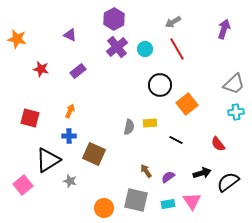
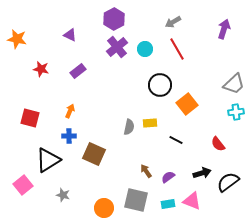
gray star: moved 7 px left, 14 px down
pink triangle: rotated 36 degrees counterclockwise
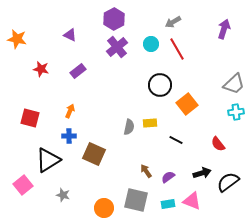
cyan circle: moved 6 px right, 5 px up
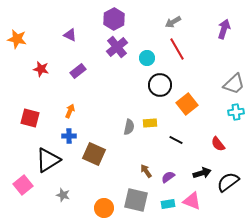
cyan circle: moved 4 px left, 14 px down
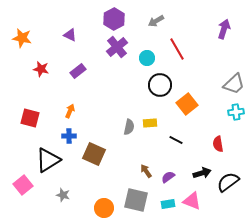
gray arrow: moved 17 px left, 1 px up
orange star: moved 5 px right, 1 px up
red semicircle: rotated 28 degrees clockwise
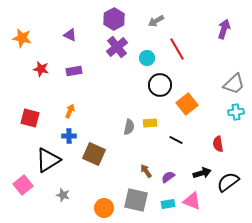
purple rectangle: moved 4 px left; rotated 28 degrees clockwise
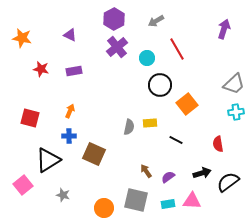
pink triangle: rotated 18 degrees counterclockwise
